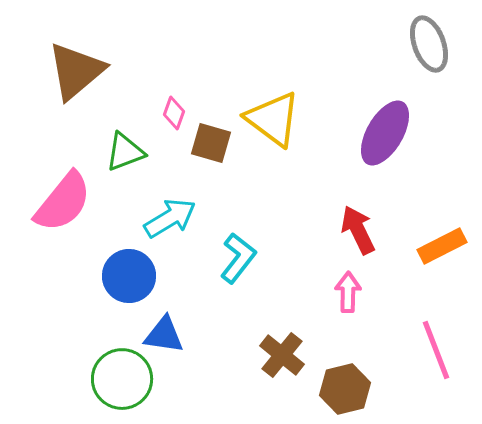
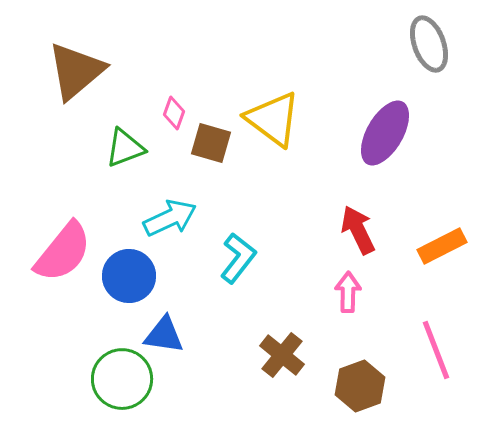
green triangle: moved 4 px up
pink semicircle: moved 50 px down
cyan arrow: rotated 6 degrees clockwise
brown hexagon: moved 15 px right, 3 px up; rotated 6 degrees counterclockwise
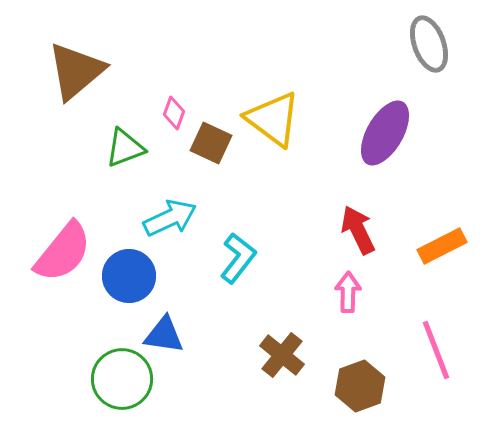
brown square: rotated 9 degrees clockwise
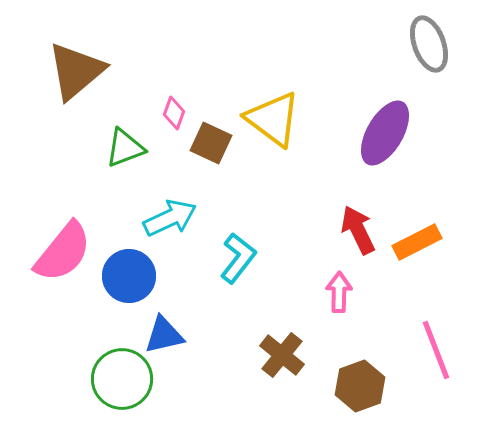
orange rectangle: moved 25 px left, 4 px up
pink arrow: moved 9 px left
blue triangle: rotated 21 degrees counterclockwise
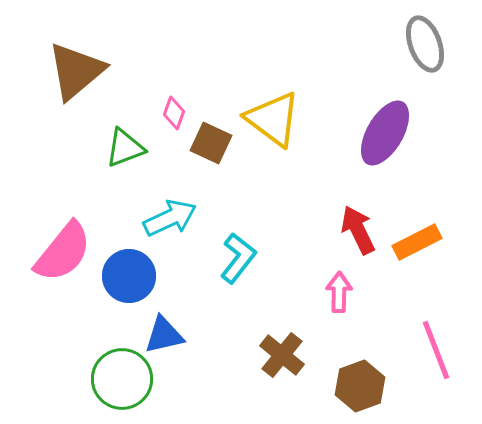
gray ellipse: moved 4 px left
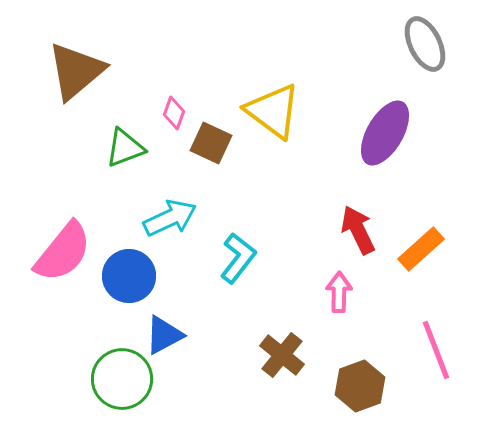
gray ellipse: rotated 6 degrees counterclockwise
yellow triangle: moved 8 px up
orange rectangle: moved 4 px right, 7 px down; rotated 15 degrees counterclockwise
blue triangle: rotated 15 degrees counterclockwise
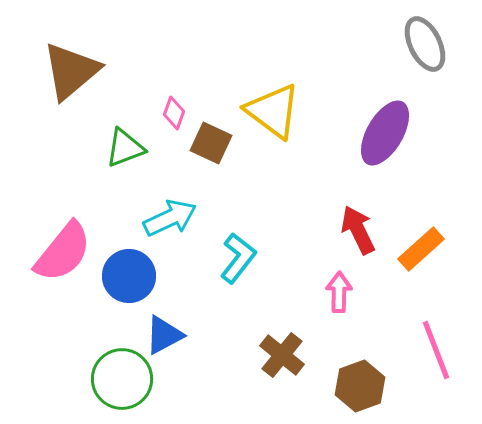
brown triangle: moved 5 px left
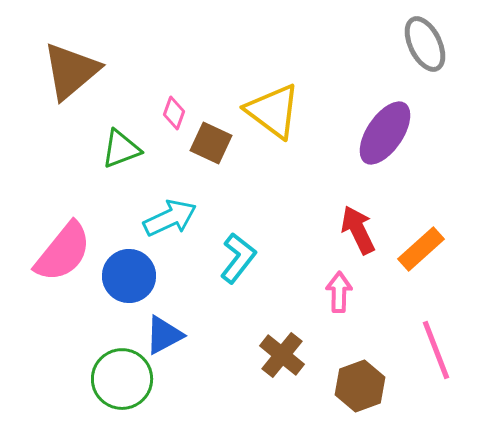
purple ellipse: rotated 4 degrees clockwise
green triangle: moved 4 px left, 1 px down
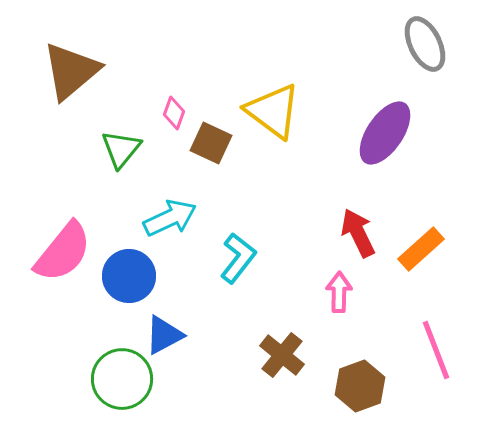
green triangle: rotated 30 degrees counterclockwise
red arrow: moved 3 px down
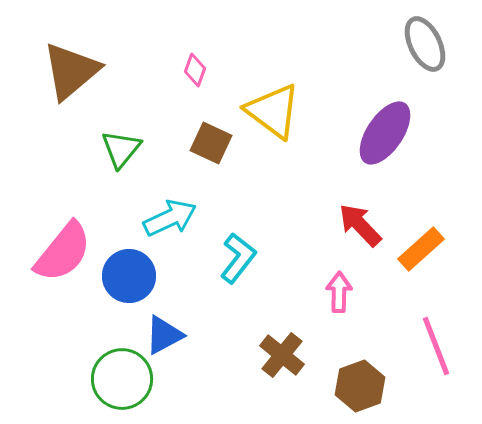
pink diamond: moved 21 px right, 43 px up
red arrow: moved 2 px right, 8 px up; rotated 18 degrees counterclockwise
pink line: moved 4 px up
